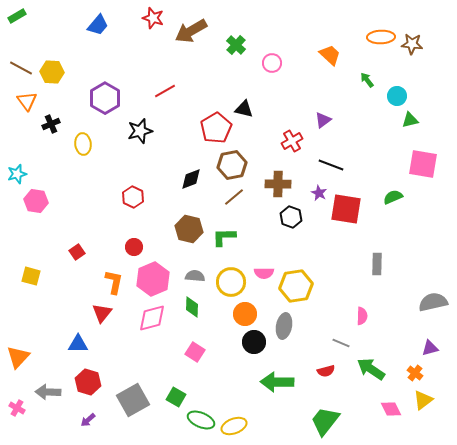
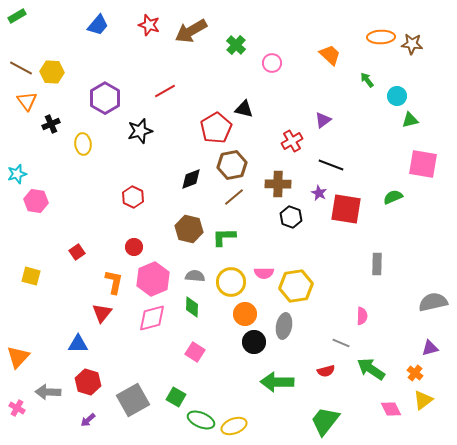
red star at (153, 18): moved 4 px left, 7 px down
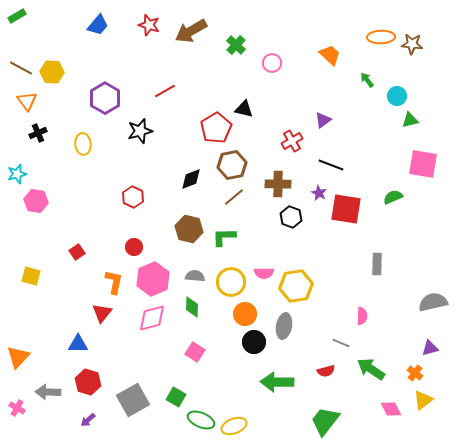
black cross at (51, 124): moved 13 px left, 9 px down
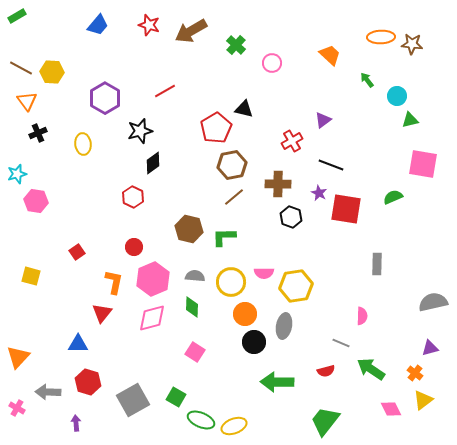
black diamond at (191, 179): moved 38 px left, 16 px up; rotated 15 degrees counterclockwise
purple arrow at (88, 420): moved 12 px left, 3 px down; rotated 126 degrees clockwise
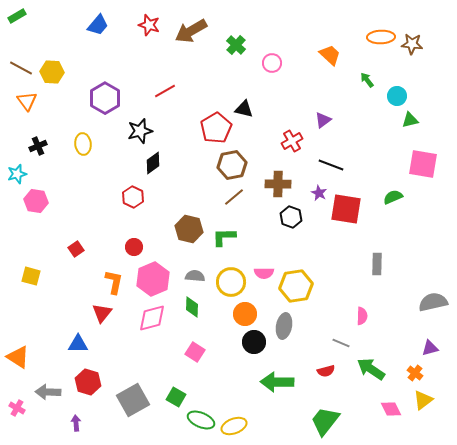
black cross at (38, 133): moved 13 px down
red square at (77, 252): moved 1 px left, 3 px up
orange triangle at (18, 357): rotated 40 degrees counterclockwise
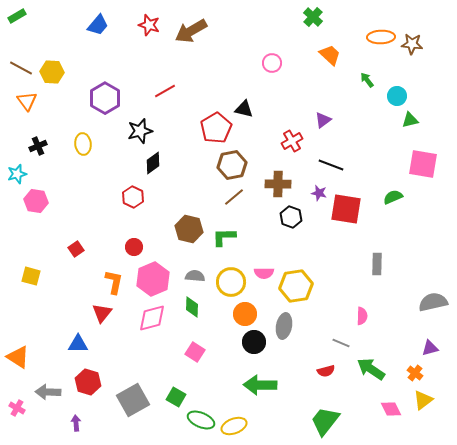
green cross at (236, 45): moved 77 px right, 28 px up
purple star at (319, 193): rotated 14 degrees counterclockwise
green arrow at (277, 382): moved 17 px left, 3 px down
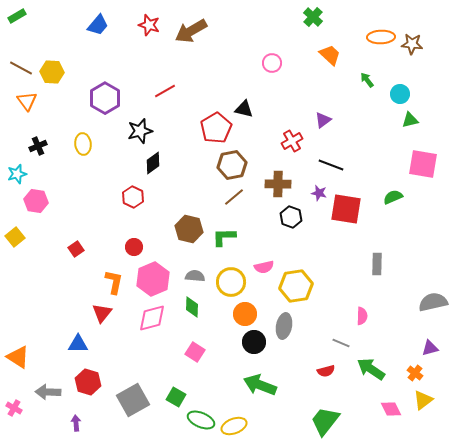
cyan circle at (397, 96): moved 3 px right, 2 px up
pink semicircle at (264, 273): moved 6 px up; rotated 12 degrees counterclockwise
yellow square at (31, 276): moved 16 px left, 39 px up; rotated 36 degrees clockwise
green arrow at (260, 385): rotated 20 degrees clockwise
pink cross at (17, 408): moved 3 px left
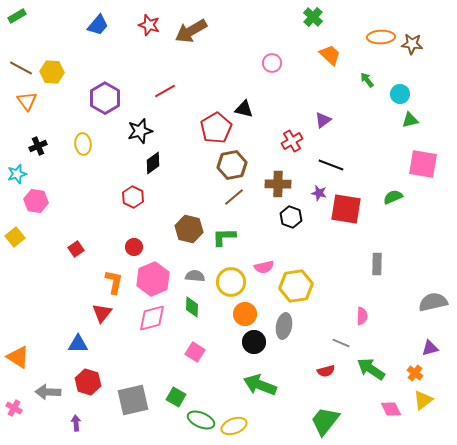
gray square at (133, 400): rotated 16 degrees clockwise
